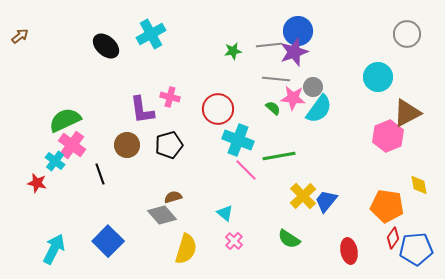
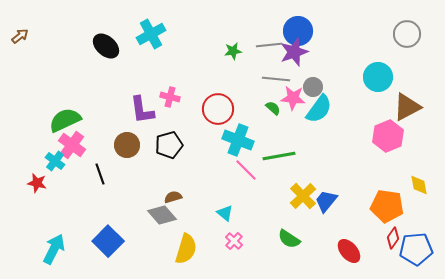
brown triangle at (407, 113): moved 6 px up
red ellipse at (349, 251): rotated 30 degrees counterclockwise
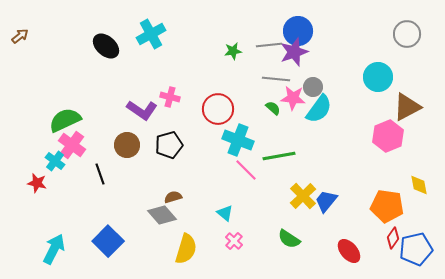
purple L-shape at (142, 110): rotated 48 degrees counterclockwise
blue pentagon at (416, 249): rotated 8 degrees counterclockwise
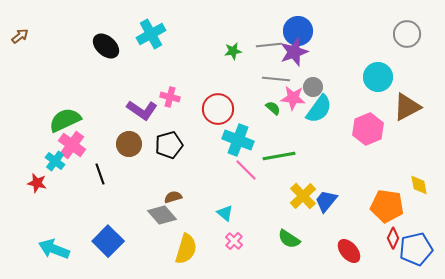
pink hexagon at (388, 136): moved 20 px left, 7 px up
brown circle at (127, 145): moved 2 px right, 1 px up
red diamond at (393, 238): rotated 10 degrees counterclockwise
cyan arrow at (54, 249): rotated 96 degrees counterclockwise
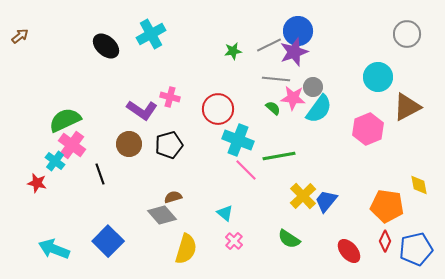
gray line at (269, 45): rotated 20 degrees counterclockwise
red diamond at (393, 238): moved 8 px left, 3 px down
